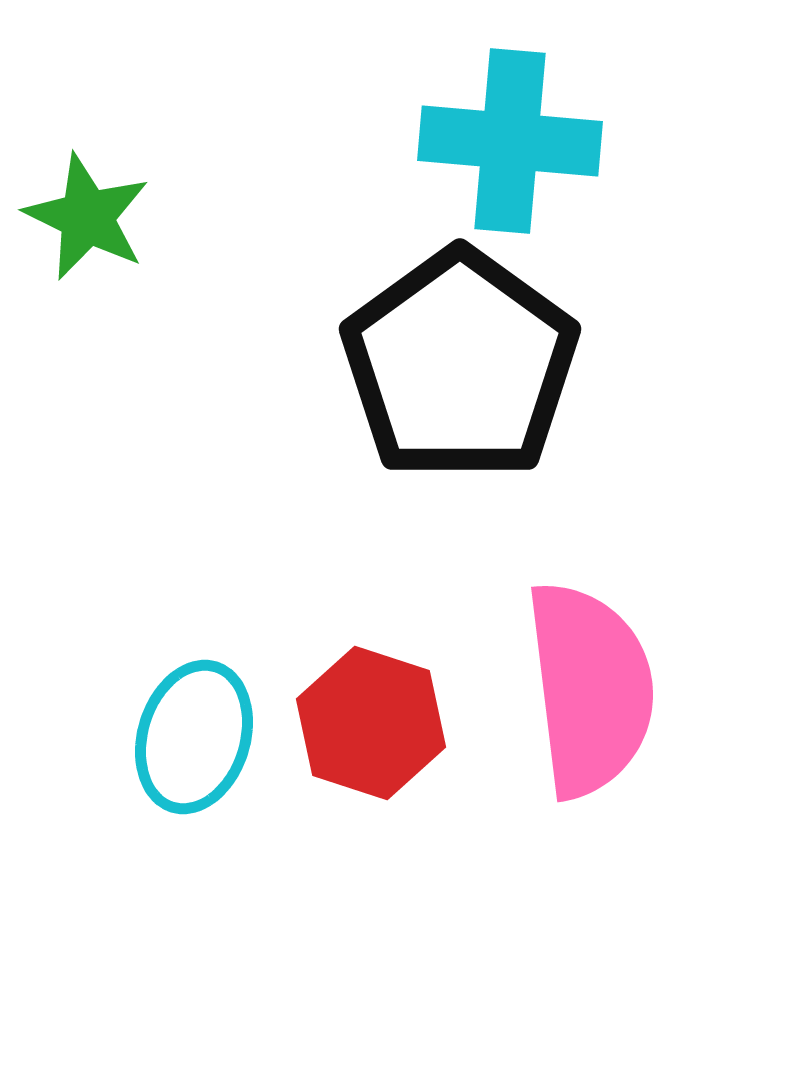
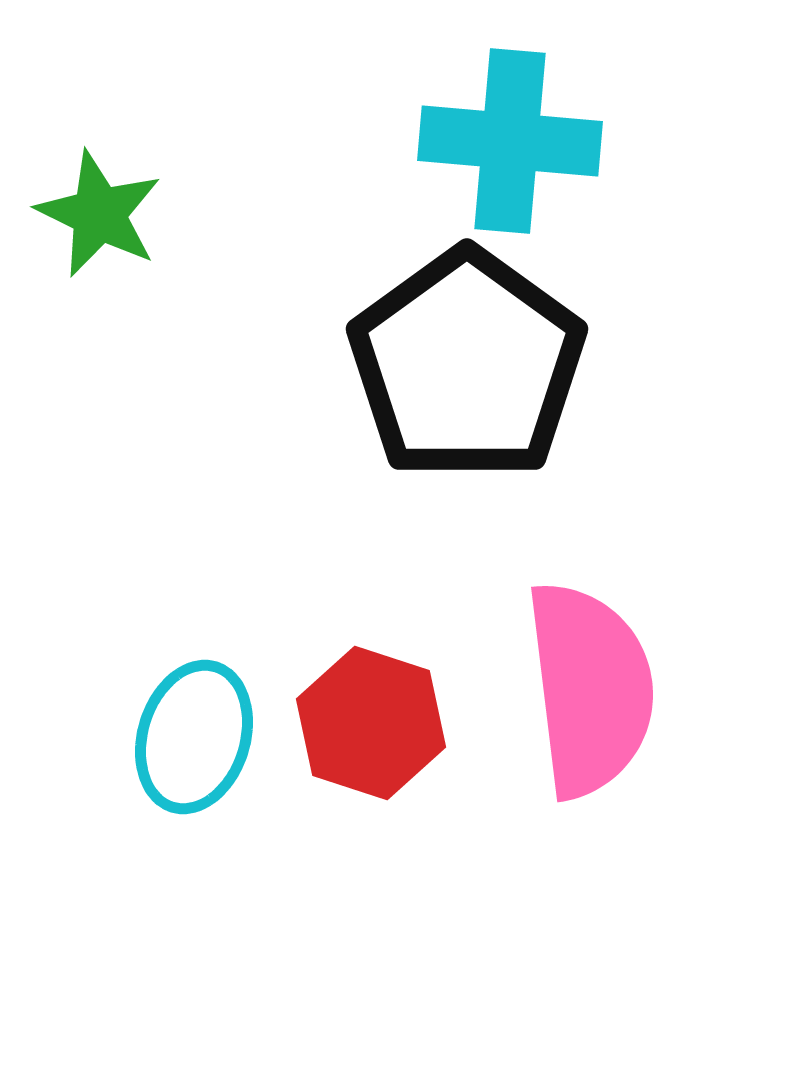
green star: moved 12 px right, 3 px up
black pentagon: moved 7 px right
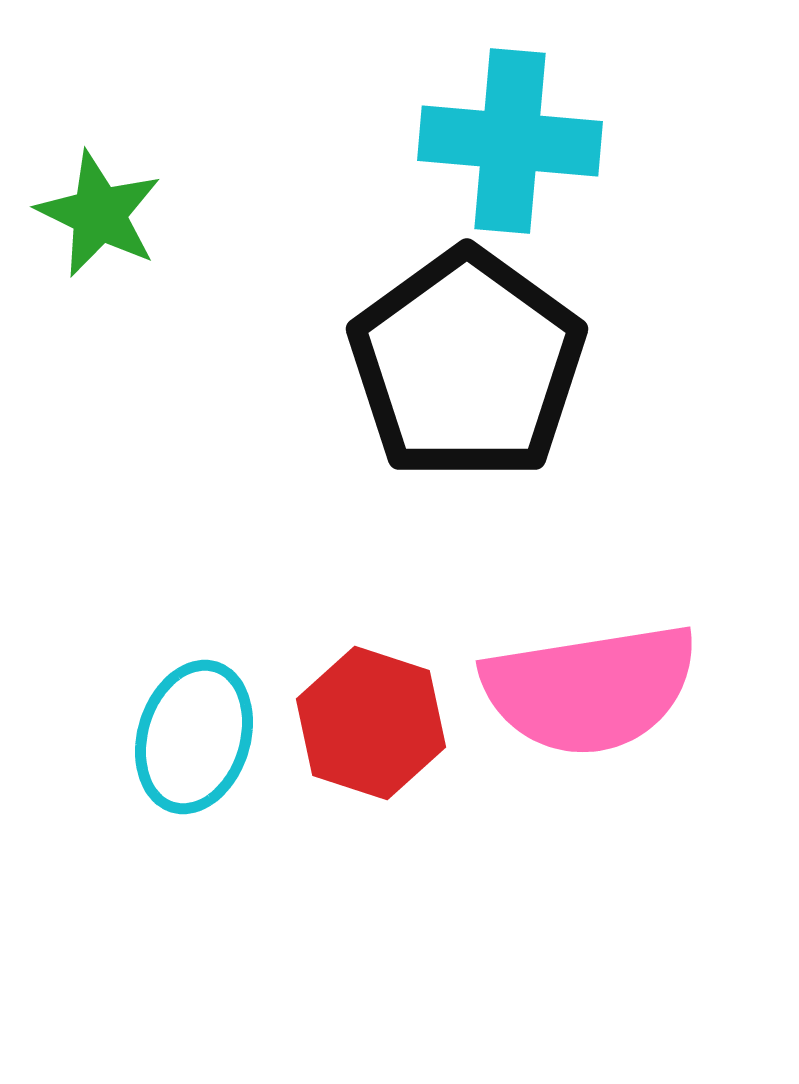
pink semicircle: rotated 88 degrees clockwise
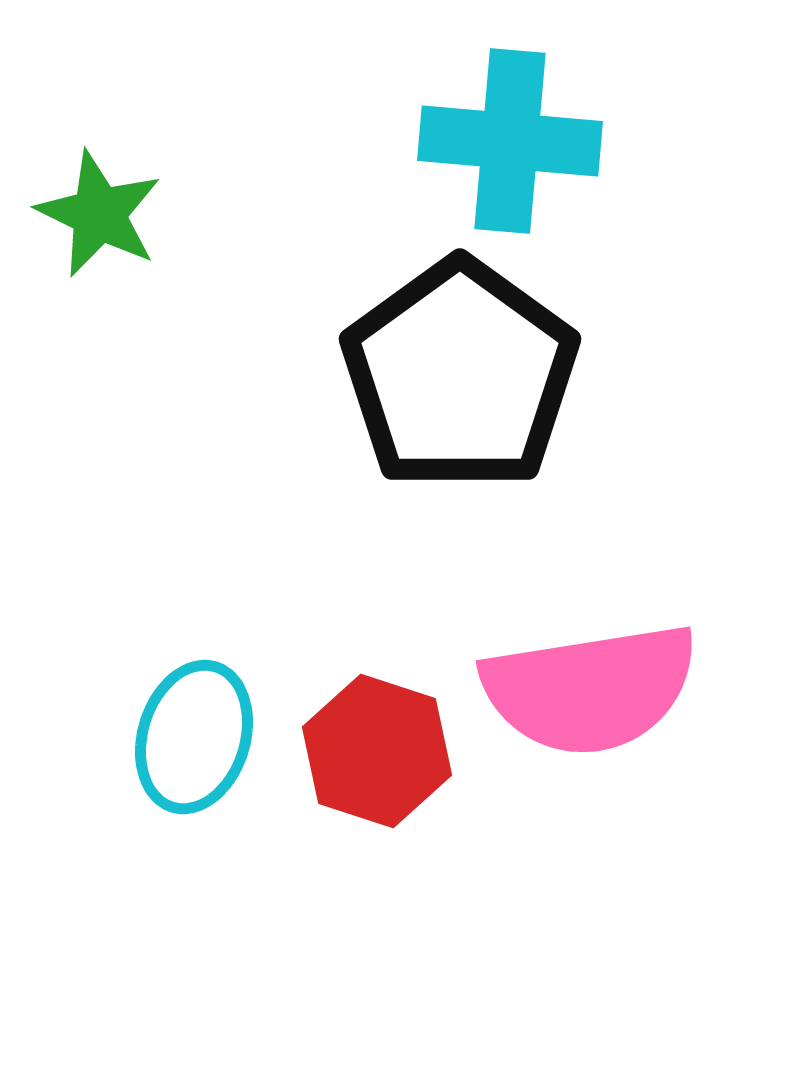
black pentagon: moved 7 px left, 10 px down
red hexagon: moved 6 px right, 28 px down
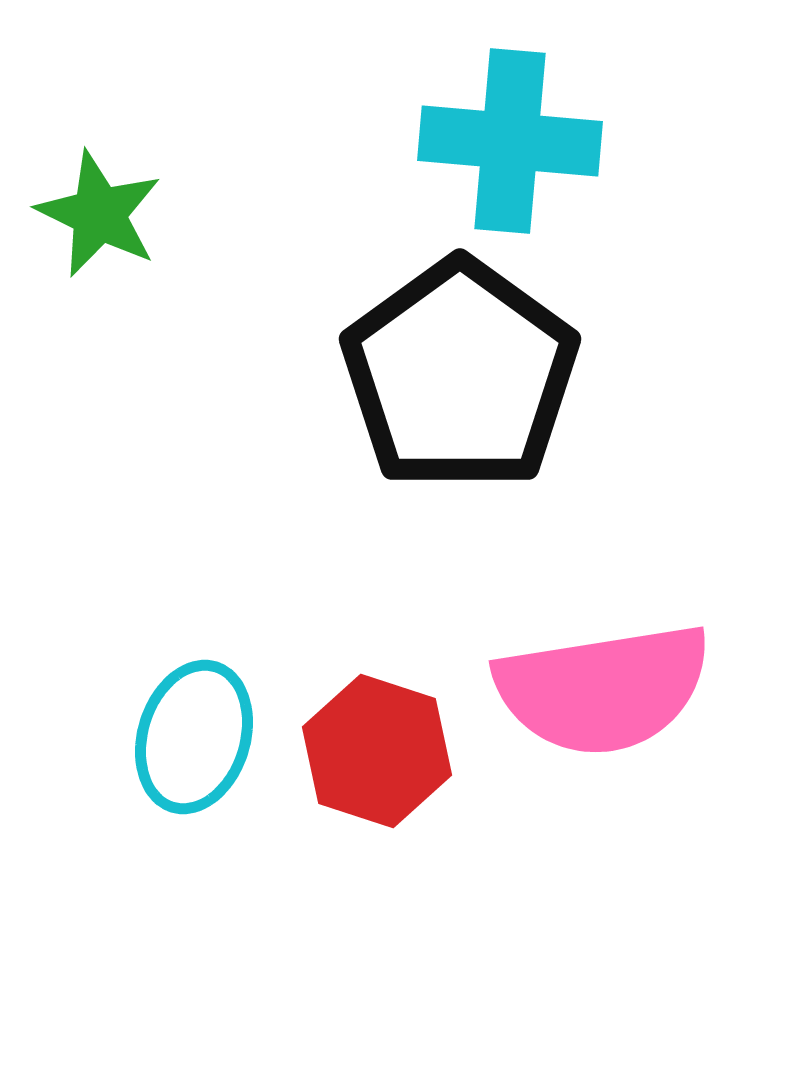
pink semicircle: moved 13 px right
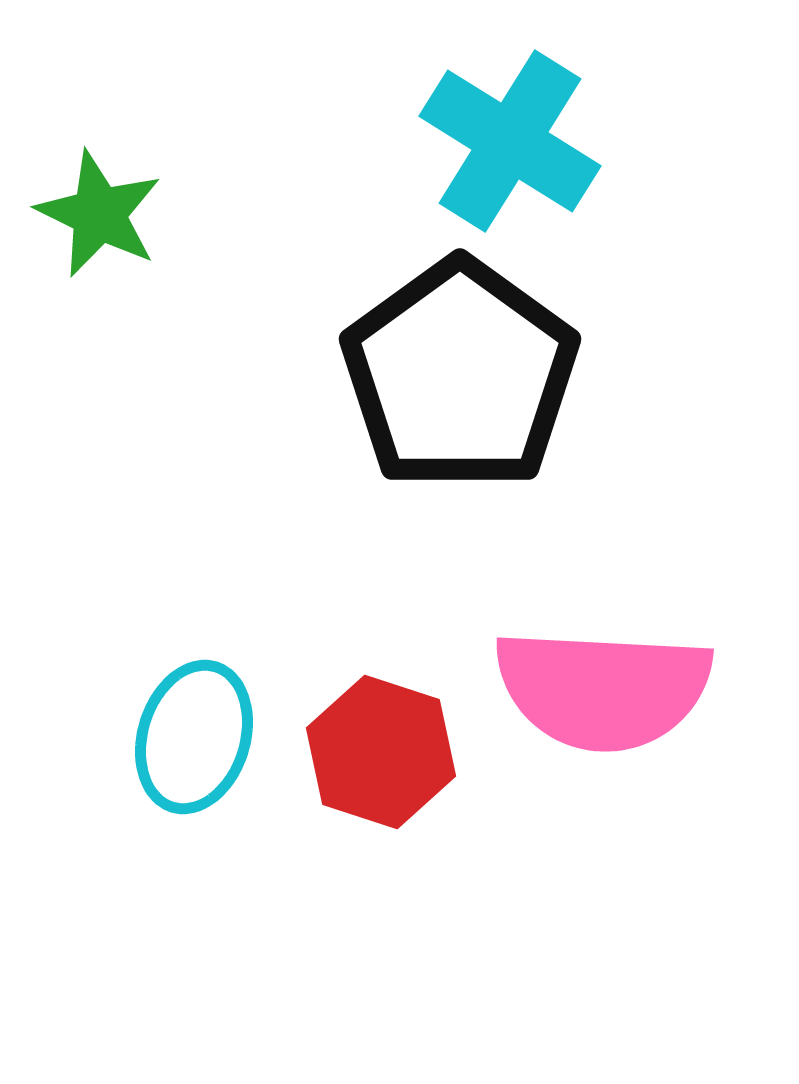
cyan cross: rotated 27 degrees clockwise
pink semicircle: rotated 12 degrees clockwise
red hexagon: moved 4 px right, 1 px down
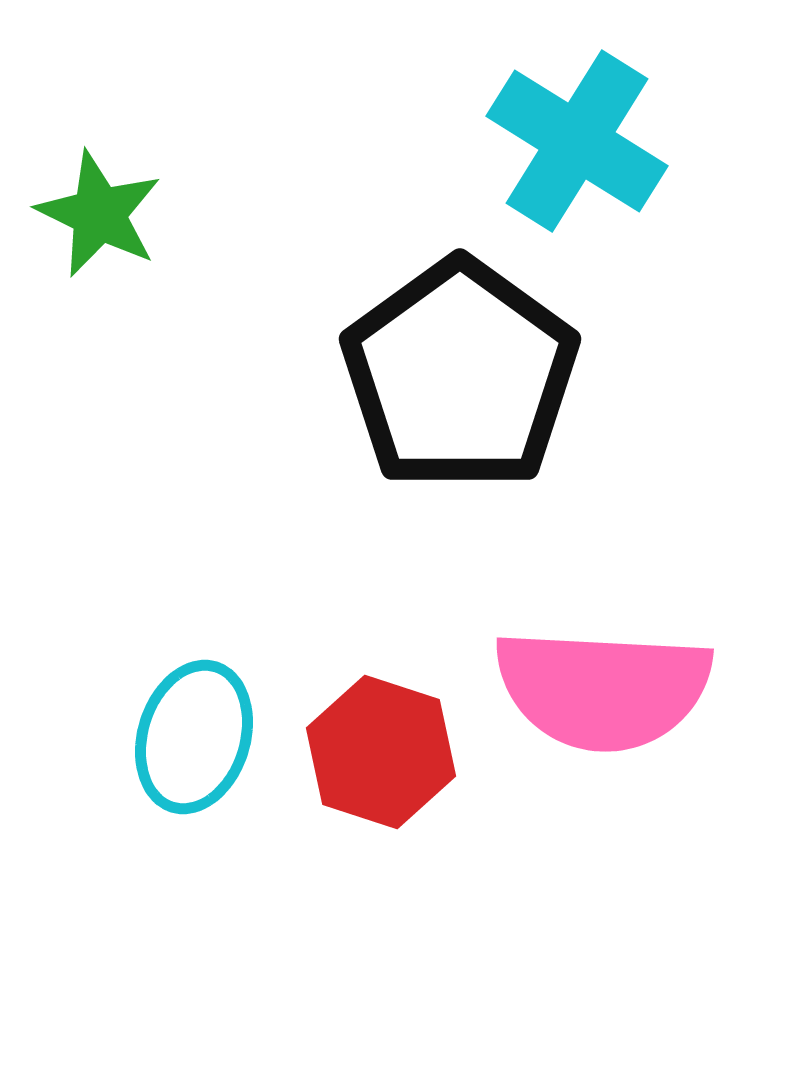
cyan cross: moved 67 px right
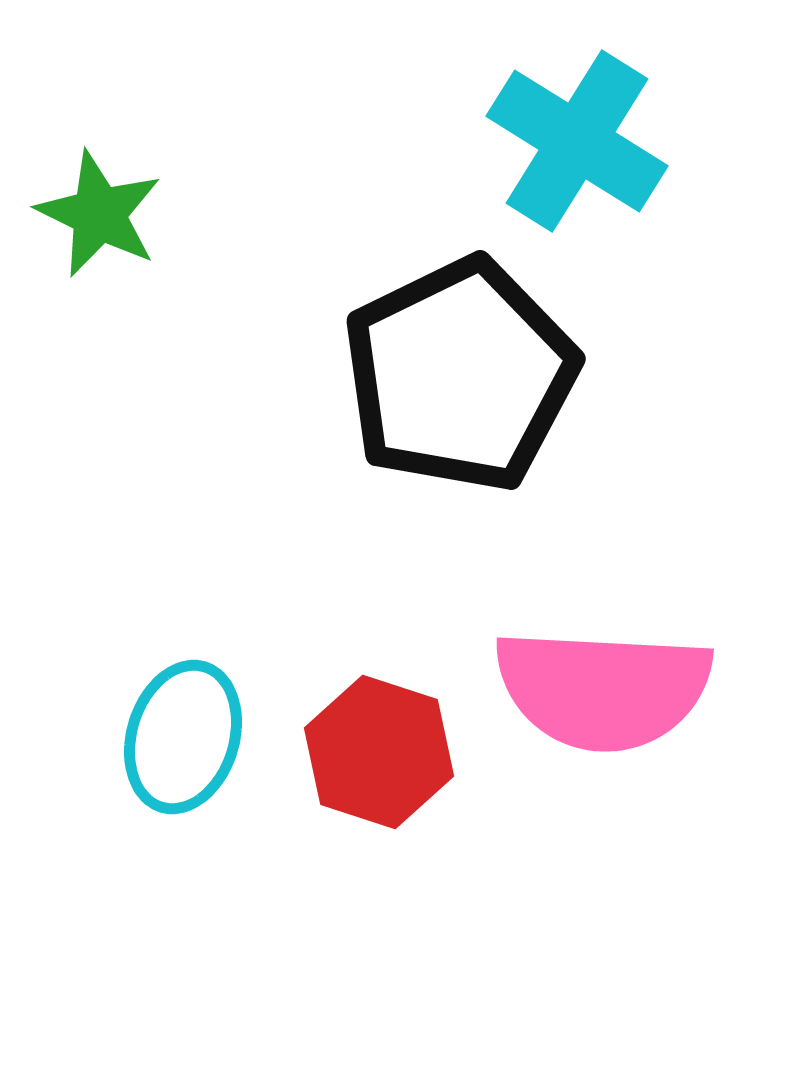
black pentagon: rotated 10 degrees clockwise
cyan ellipse: moved 11 px left
red hexagon: moved 2 px left
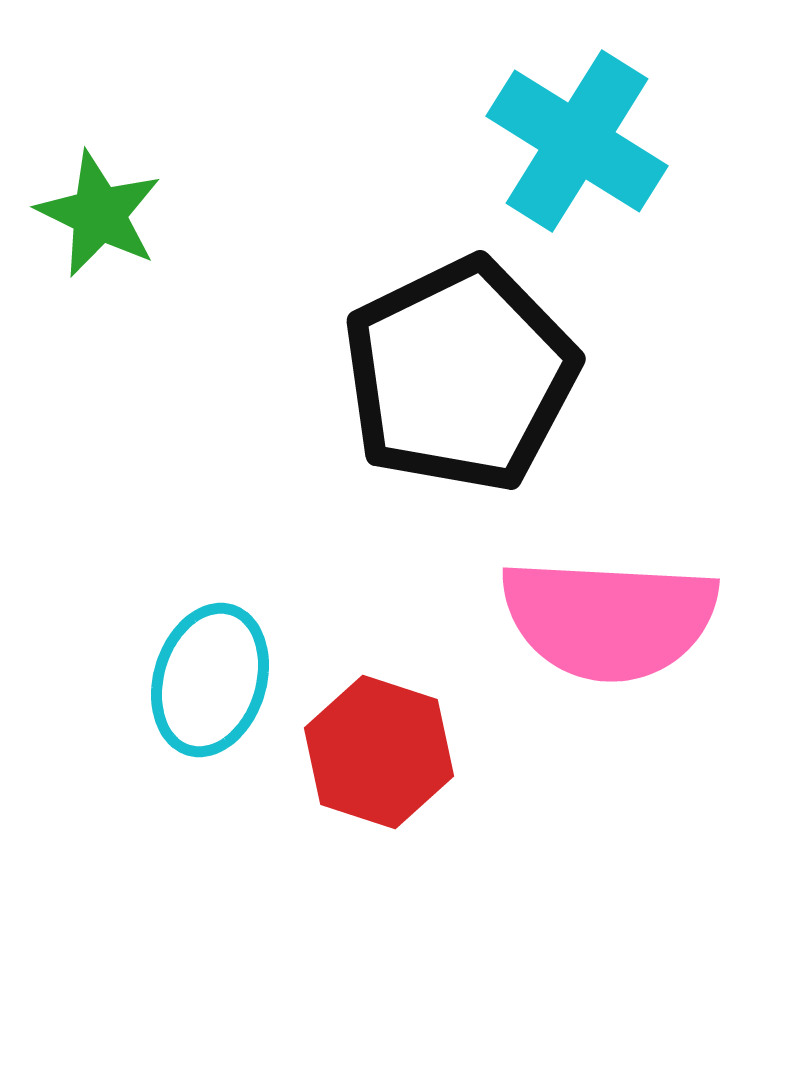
pink semicircle: moved 6 px right, 70 px up
cyan ellipse: moved 27 px right, 57 px up
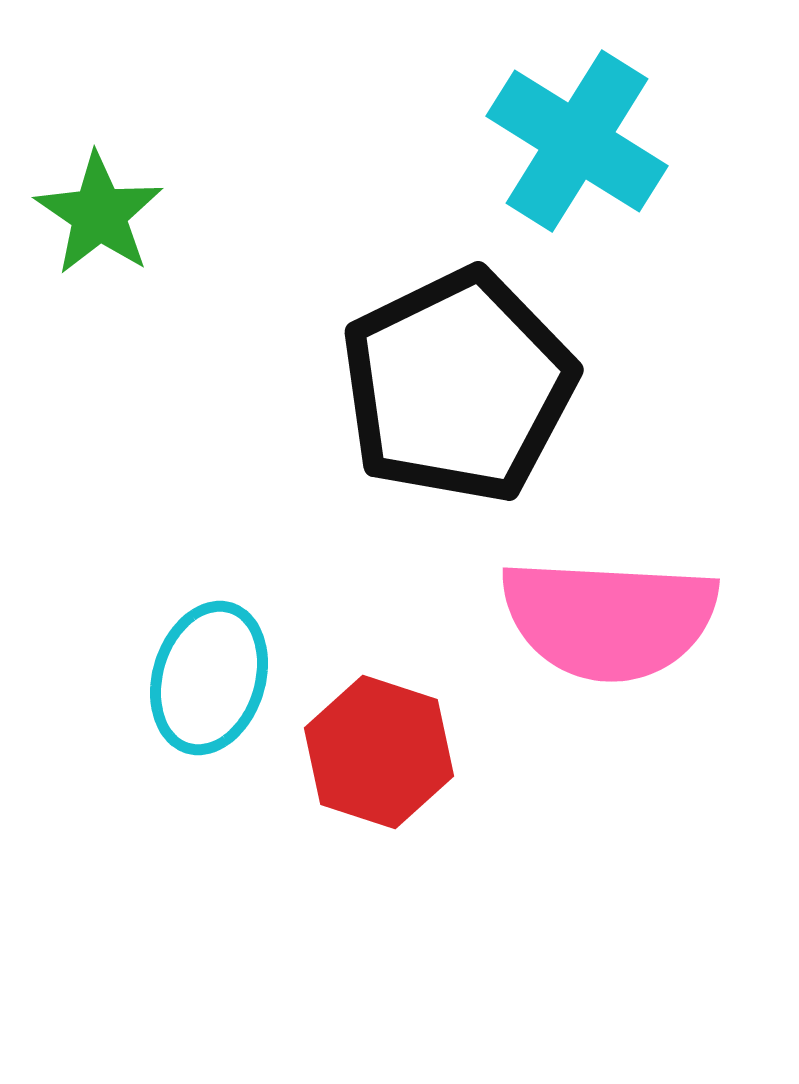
green star: rotated 8 degrees clockwise
black pentagon: moved 2 px left, 11 px down
cyan ellipse: moved 1 px left, 2 px up
